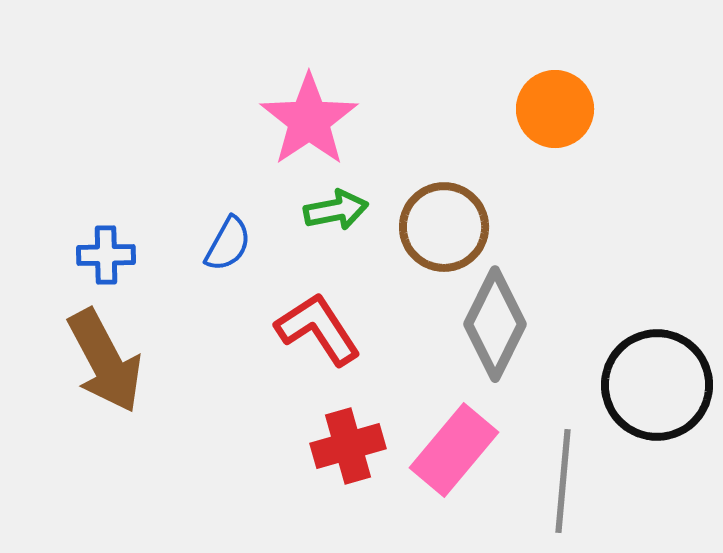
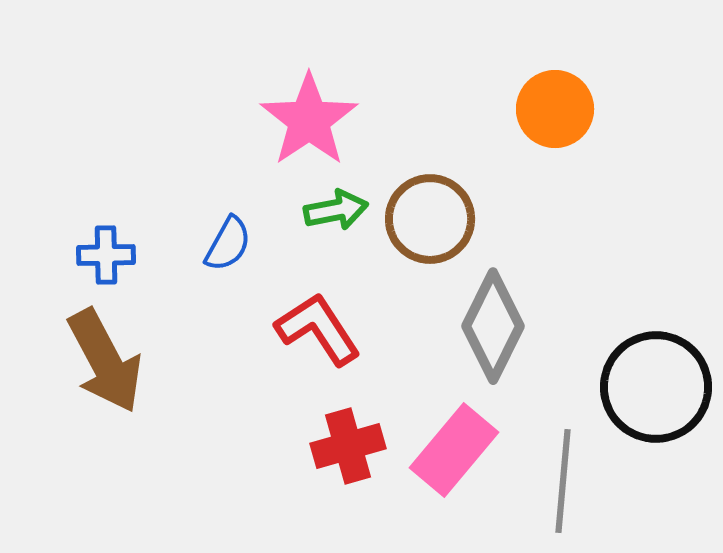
brown circle: moved 14 px left, 8 px up
gray diamond: moved 2 px left, 2 px down
black circle: moved 1 px left, 2 px down
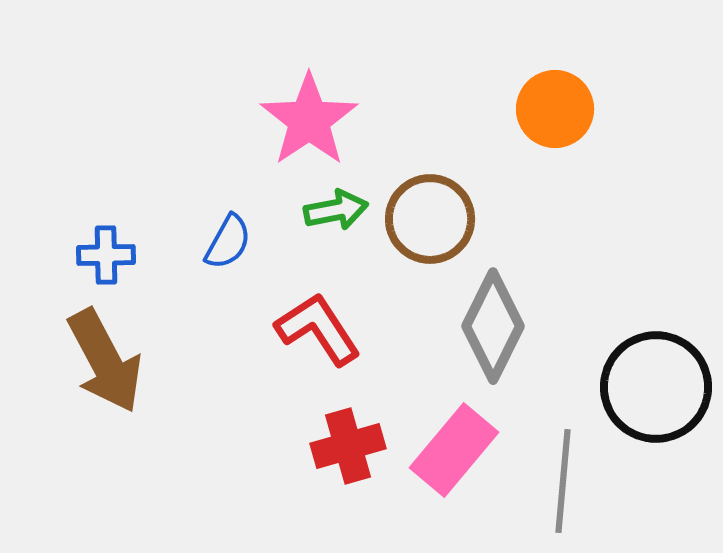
blue semicircle: moved 2 px up
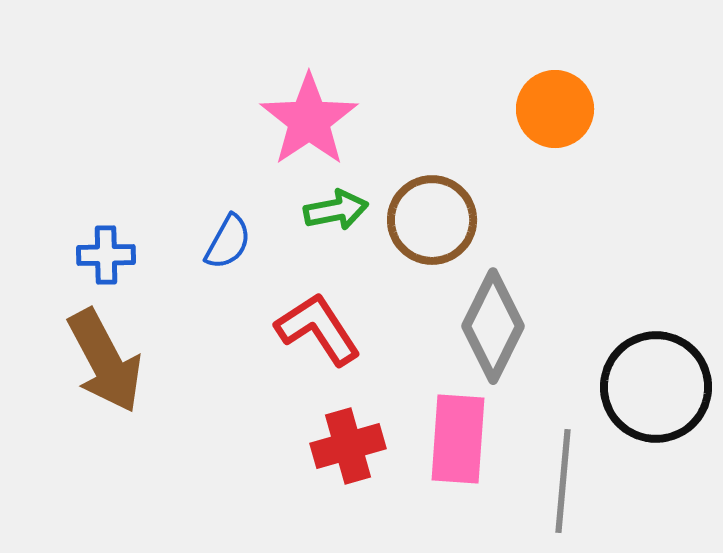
brown circle: moved 2 px right, 1 px down
pink rectangle: moved 4 px right, 11 px up; rotated 36 degrees counterclockwise
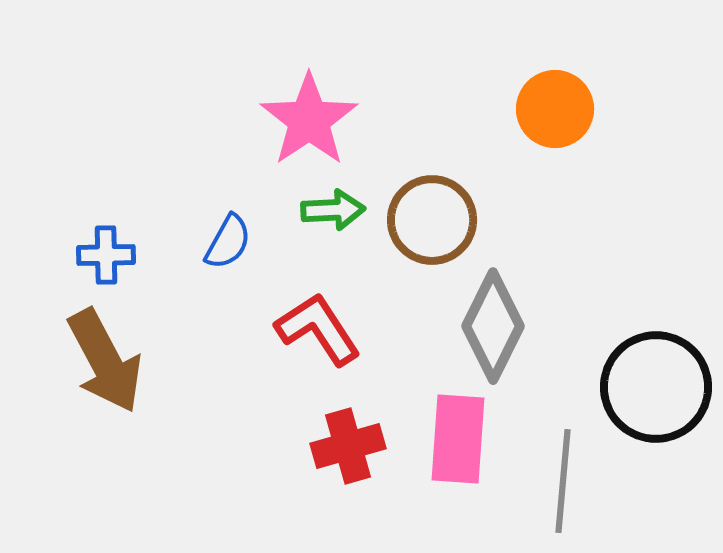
green arrow: moved 3 px left; rotated 8 degrees clockwise
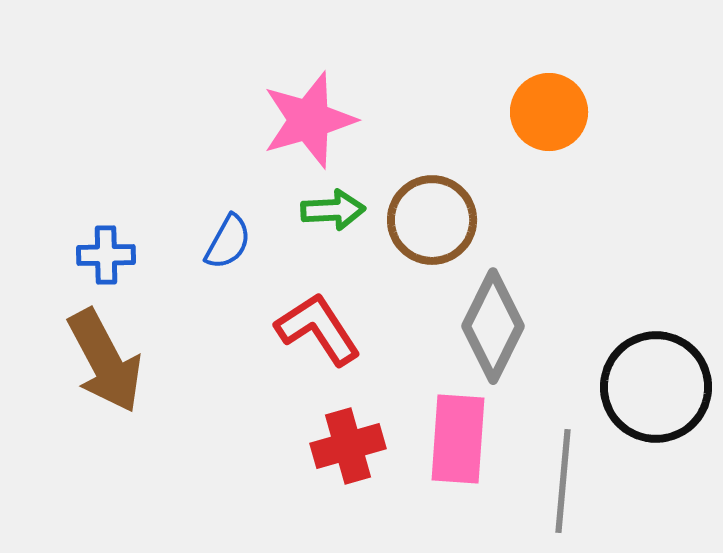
orange circle: moved 6 px left, 3 px down
pink star: rotated 18 degrees clockwise
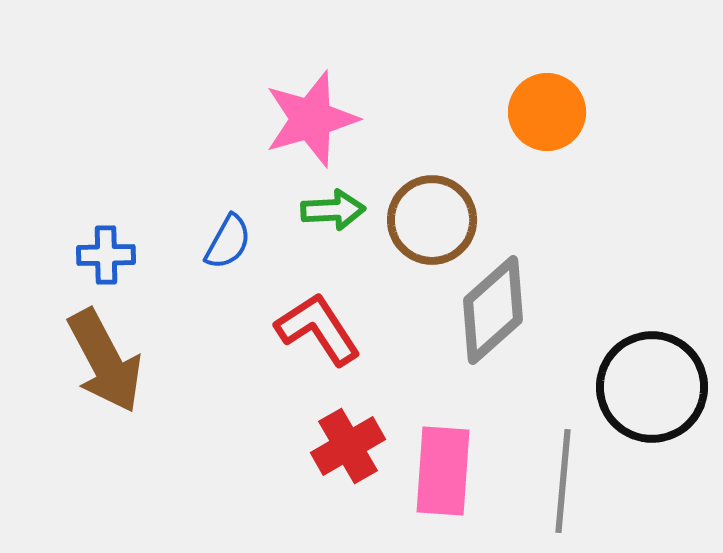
orange circle: moved 2 px left
pink star: moved 2 px right, 1 px up
gray diamond: moved 16 px up; rotated 22 degrees clockwise
black circle: moved 4 px left
pink rectangle: moved 15 px left, 32 px down
red cross: rotated 14 degrees counterclockwise
